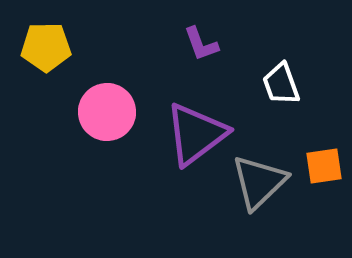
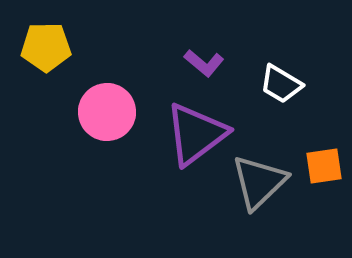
purple L-shape: moved 3 px right, 19 px down; rotated 30 degrees counterclockwise
white trapezoid: rotated 39 degrees counterclockwise
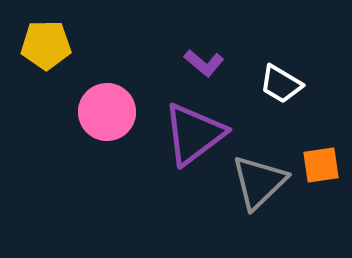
yellow pentagon: moved 2 px up
purple triangle: moved 2 px left
orange square: moved 3 px left, 1 px up
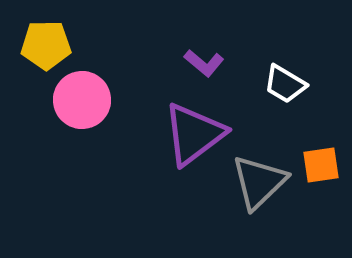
white trapezoid: moved 4 px right
pink circle: moved 25 px left, 12 px up
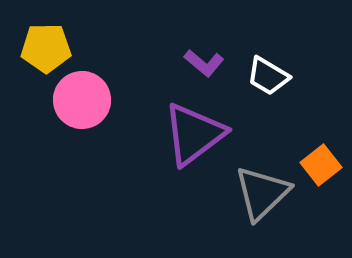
yellow pentagon: moved 3 px down
white trapezoid: moved 17 px left, 8 px up
orange square: rotated 30 degrees counterclockwise
gray triangle: moved 3 px right, 11 px down
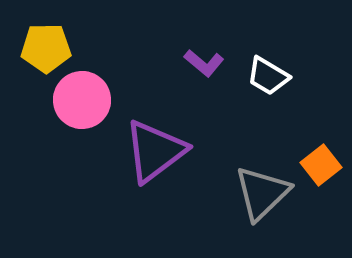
purple triangle: moved 39 px left, 17 px down
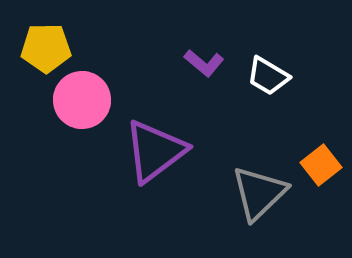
gray triangle: moved 3 px left
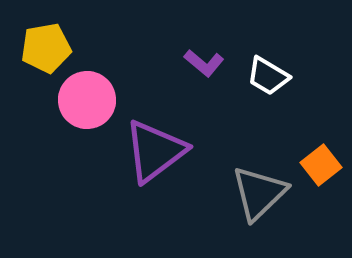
yellow pentagon: rotated 9 degrees counterclockwise
pink circle: moved 5 px right
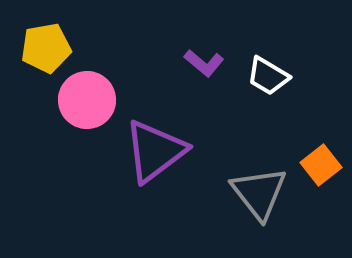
gray triangle: rotated 24 degrees counterclockwise
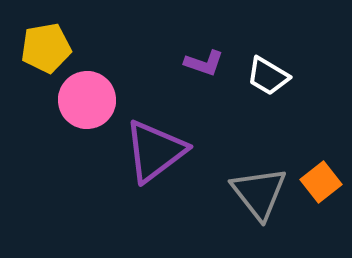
purple L-shape: rotated 21 degrees counterclockwise
orange square: moved 17 px down
